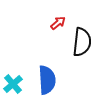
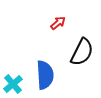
black semicircle: moved 10 px down; rotated 20 degrees clockwise
blue semicircle: moved 2 px left, 5 px up
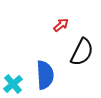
red arrow: moved 3 px right, 2 px down
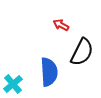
red arrow: rotated 112 degrees counterclockwise
blue semicircle: moved 4 px right, 3 px up
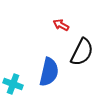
blue semicircle: rotated 16 degrees clockwise
cyan cross: rotated 30 degrees counterclockwise
